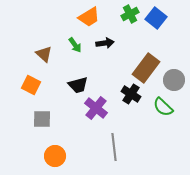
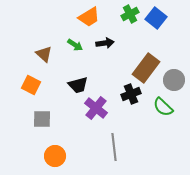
green arrow: rotated 21 degrees counterclockwise
black cross: rotated 36 degrees clockwise
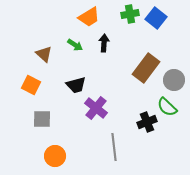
green cross: rotated 18 degrees clockwise
black arrow: moved 1 px left; rotated 78 degrees counterclockwise
black trapezoid: moved 2 px left
black cross: moved 16 px right, 28 px down
green semicircle: moved 4 px right
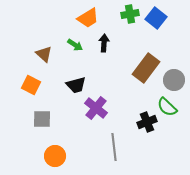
orange trapezoid: moved 1 px left, 1 px down
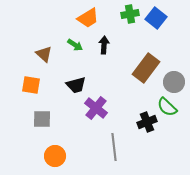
black arrow: moved 2 px down
gray circle: moved 2 px down
orange square: rotated 18 degrees counterclockwise
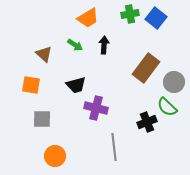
purple cross: rotated 25 degrees counterclockwise
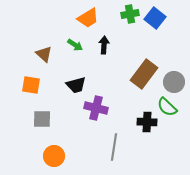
blue square: moved 1 px left
brown rectangle: moved 2 px left, 6 px down
black cross: rotated 24 degrees clockwise
gray line: rotated 16 degrees clockwise
orange circle: moved 1 px left
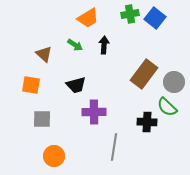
purple cross: moved 2 px left, 4 px down; rotated 15 degrees counterclockwise
